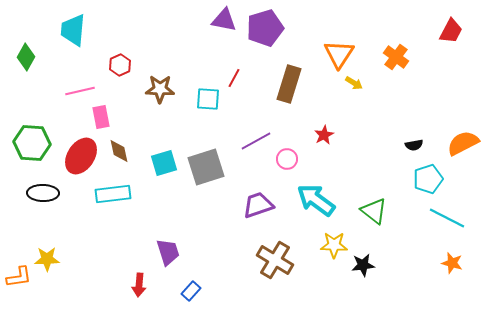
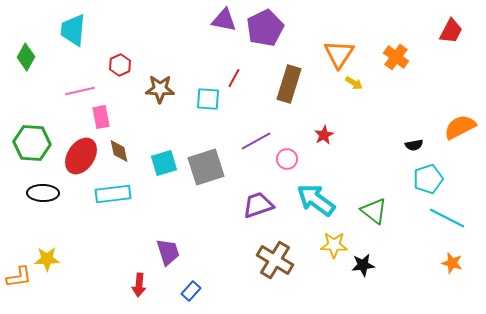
purple pentagon at (265, 28): rotated 9 degrees counterclockwise
orange semicircle at (463, 143): moved 3 px left, 16 px up
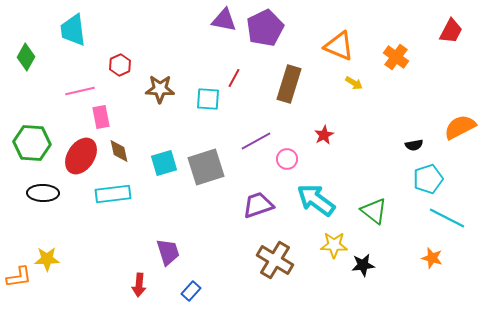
cyan trapezoid at (73, 30): rotated 12 degrees counterclockwise
orange triangle at (339, 54): moved 8 px up; rotated 40 degrees counterclockwise
orange star at (452, 263): moved 20 px left, 5 px up
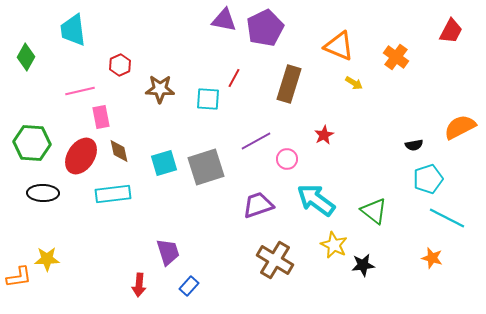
yellow star at (334, 245): rotated 24 degrees clockwise
blue rectangle at (191, 291): moved 2 px left, 5 px up
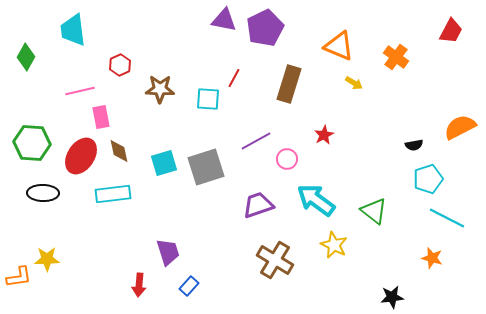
black star at (363, 265): moved 29 px right, 32 px down
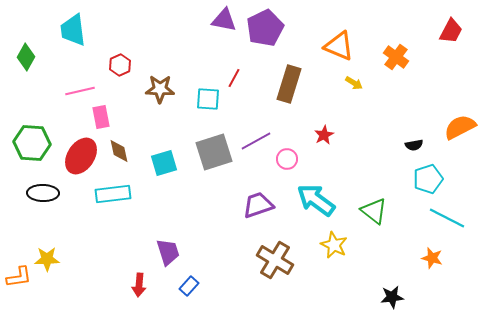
gray square at (206, 167): moved 8 px right, 15 px up
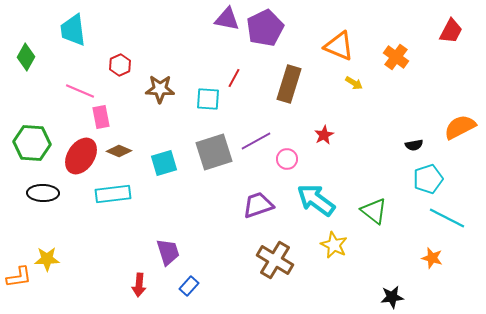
purple triangle at (224, 20): moved 3 px right, 1 px up
pink line at (80, 91): rotated 36 degrees clockwise
brown diamond at (119, 151): rotated 55 degrees counterclockwise
